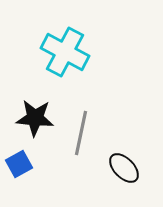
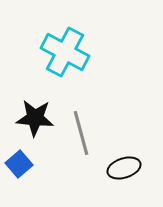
gray line: rotated 27 degrees counterclockwise
blue square: rotated 12 degrees counterclockwise
black ellipse: rotated 64 degrees counterclockwise
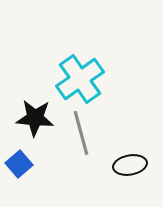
cyan cross: moved 15 px right, 27 px down; rotated 27 degrees clockwise
black ellipse: moved 6 px right, 3 px up; rotated 8 degrees clockwise
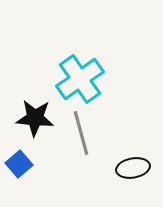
black ellipse: moved 3 px right, 3 px down
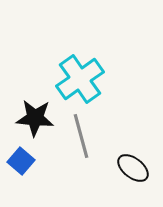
gray line: moved 3 px down
blue square: moved 2 px right, 3 px up; rotated 8 degrees counterclockwise
black ellipse: rotated 48 degrees clockwise
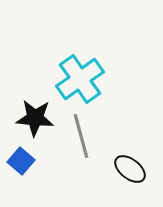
black ellipse: moved 3 px left, 1 px down
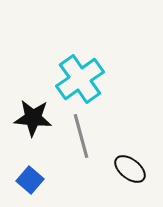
black star: moved 2 px left
blue square: moved 9 px right, 19 px down
